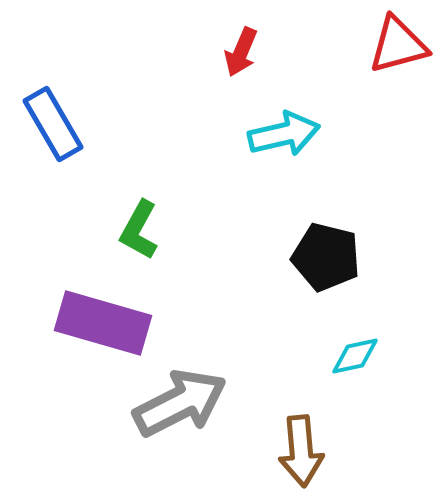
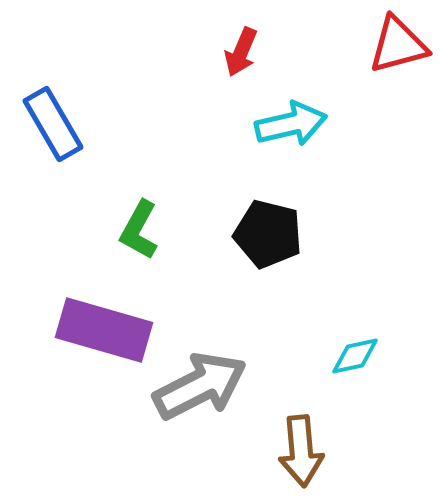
cyan arrow: moved 7 px right, 10 px up
black pentagon: moved 58 px left, 23 px up
purple rectangle: moved 1 px right, 7 px down
gray arrow: moved 20 px right, 17 px up
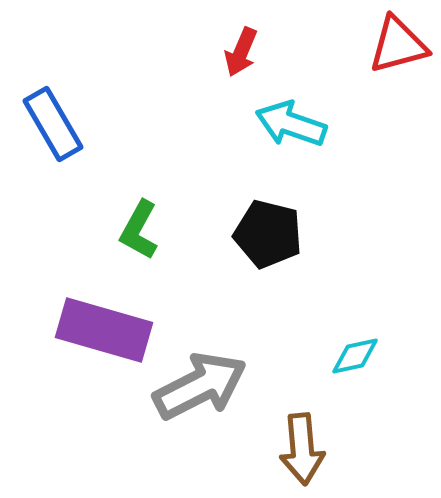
cyan arrow: rotated 148 degrees counterclockwise
brown arrow: moved 1 px right, 2 px up
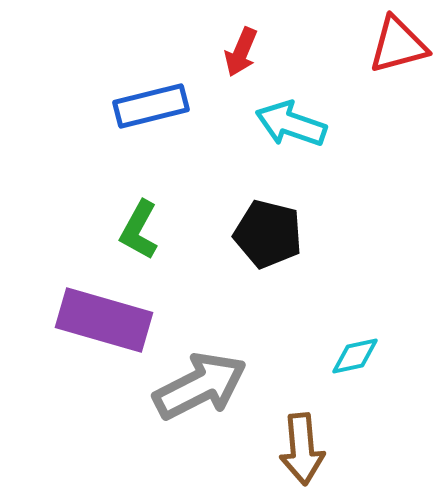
blue rectangle: moved 98 px right, 18 px up; rotated 74 degrees counterclockwise
purple rectangle: moved 10 px up
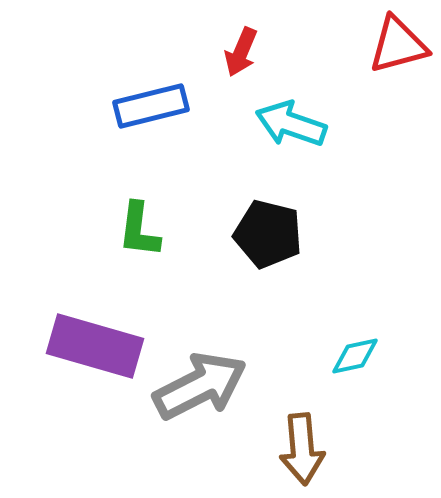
green L-shape: rotated 22 degrees counterclockwise
purple rectangle: moved 9 px left, 26 px down
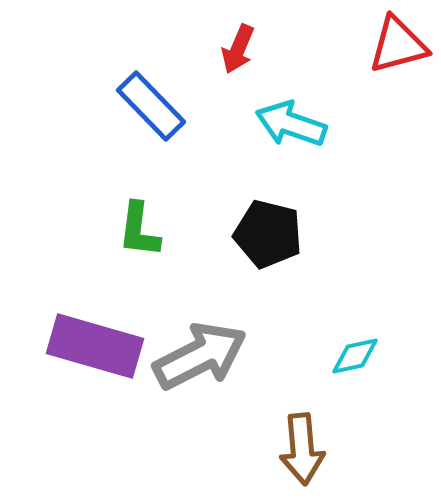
red arrow: moved 3 px left, 3 px up
blue rectangle: rotated 60 degrees clockwise
gray arrow: moved 30 px up
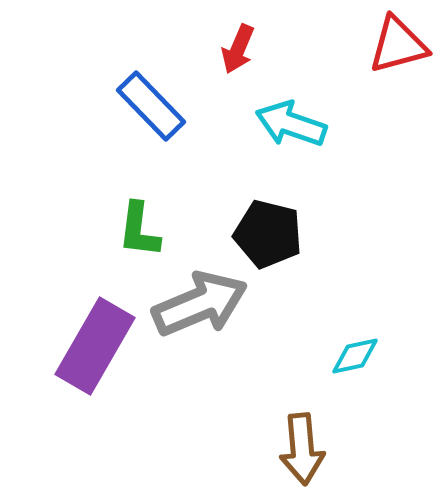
purple rectangle: rotated 76 degrees counterclockwise
gray arrow: moved 52 px up; rotated 4 degrees clockwise
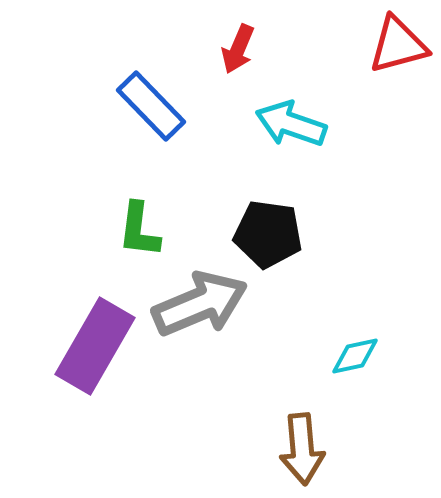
black pentagon: rotated 6 degrees counterclockwise
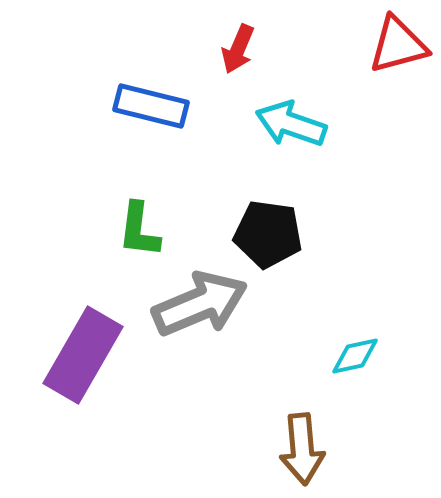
blue rectangle: rotated 32 degrees counterclockwise
purple rectangle: moved 12 px left, 9 px down
